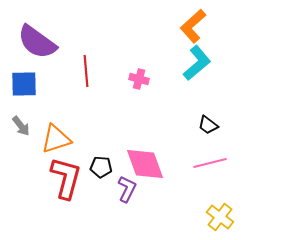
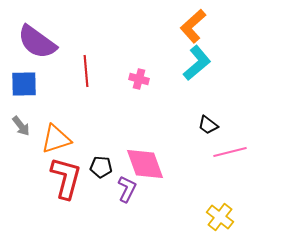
pink line: moved 20 px right, 11 px up
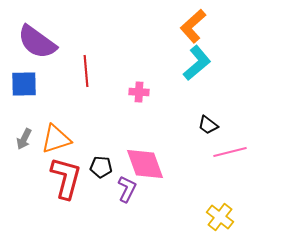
pink cross: moved 13 px down; rotated 12 degrees counterclockwise
gray arrow: moved 3 px right, 13 px down; rotated 65 degrees clockwise
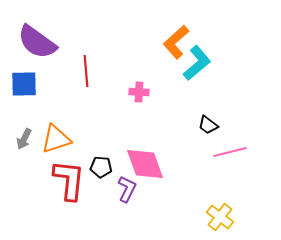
orange L-shape: moved 17 px left, 16 px down
red L-shape: moved 3 px right, 2 px down; rotated 9 degrees counterclockwise
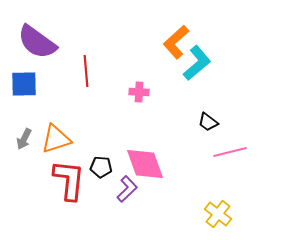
black trapezoid: moved 3 px up
purple L-shape: rotated 20 degrees clockwise
yellow cross: moved 2 px left, 3 px up
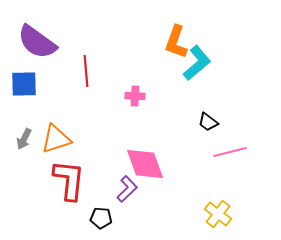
orange L-shape: rotated 28 degrees counterclockwise
pink cross: moved 4 px left, 4 px down
black pentagon: moved 51 px down
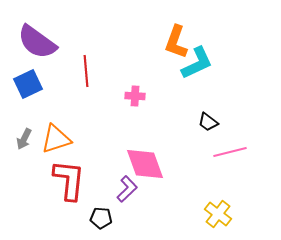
cyan L-shape: rotated 15 degrees clockwise
blue square: moved 4 px right; rotated 24 degrees counterclockwise
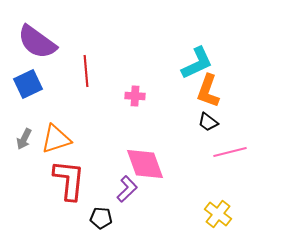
orange L-shape: moved 32 px right, 49 px down
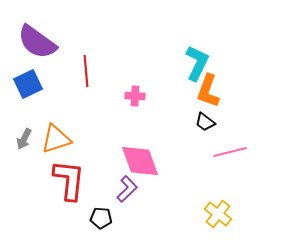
cyan L-shape: rotated 39 degrees counterclockwise
black trapezoid: moved 3 px left
pink diamond: moved 5 px left, 3 px up
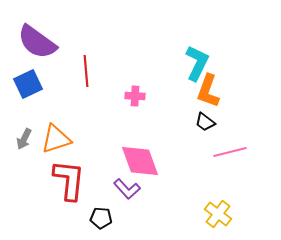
purple L-shape: rotated 92 degrees clockwise
